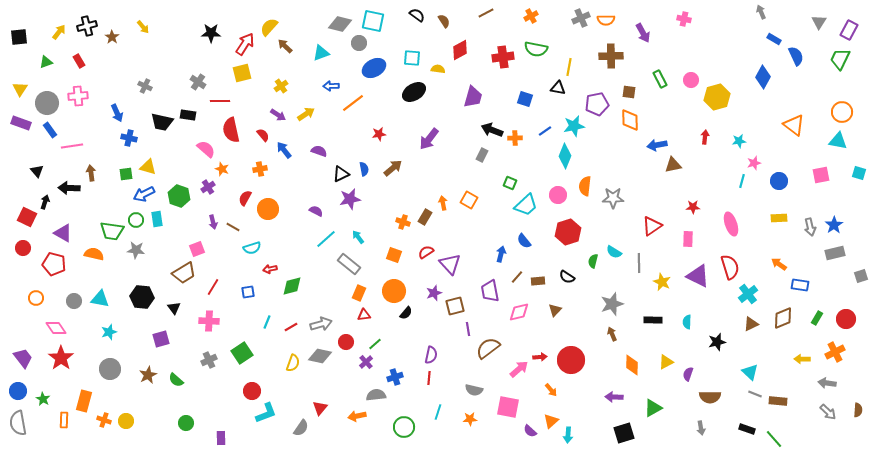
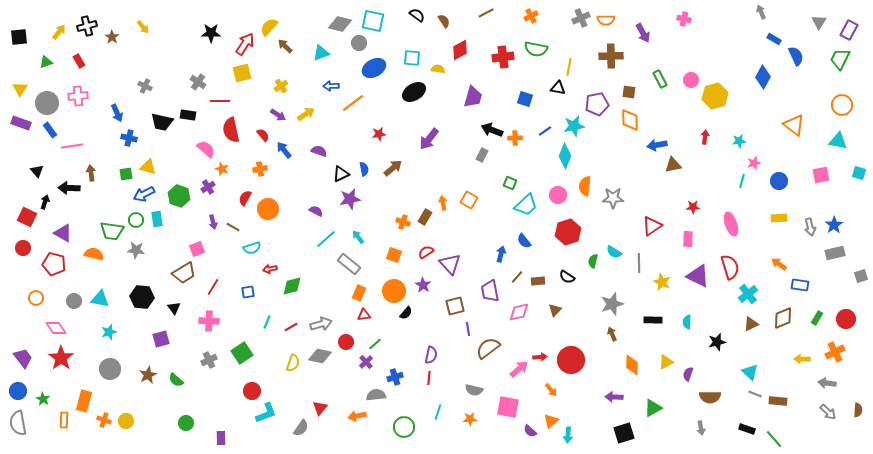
yellow hexagon at (717, 97): moved 2 px left, 1 px up
orange circle at (842, 112): moved 7 px up
purple star at (434, 293): moved 11 px left, 8 px up; rotated 21 degrees counterclockwise
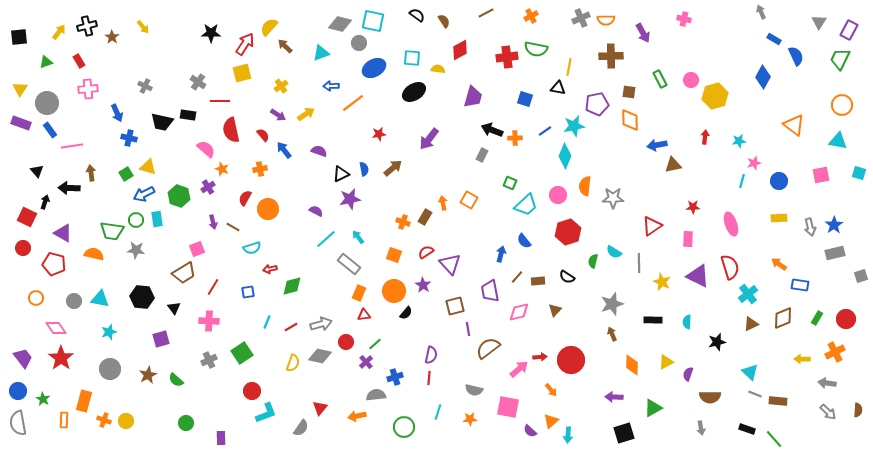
red cross at (503, 57): moved 4 px right
pink cross at (78, 96): moved 10 px right, 7 px up
green square at (126, 174): rotated 24 degrees counterclockwise
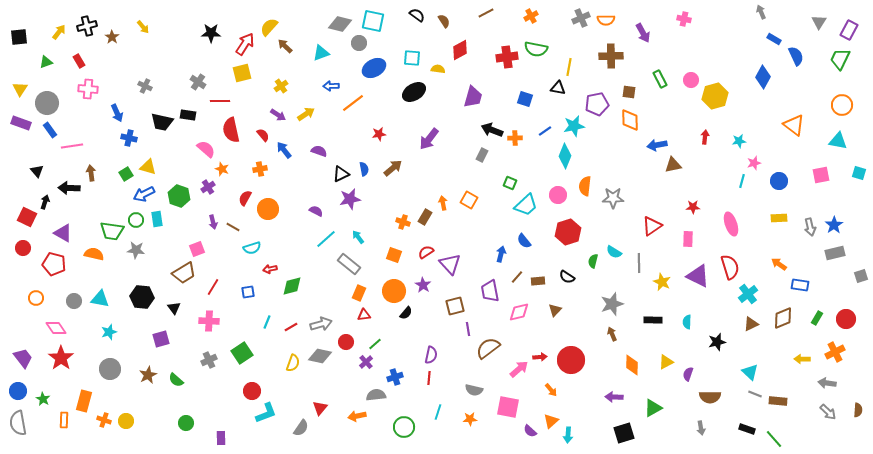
pink cross at (88, 89): rotated 12 degrees clockwise
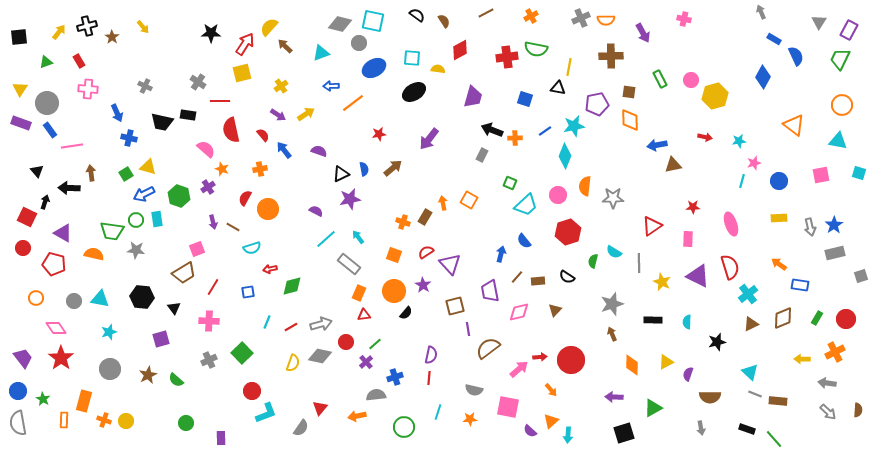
red arrow at (705, 137): rotated 96 degrees clockwise
green square at (242, 353): rotated 10 degrees counterclockwise
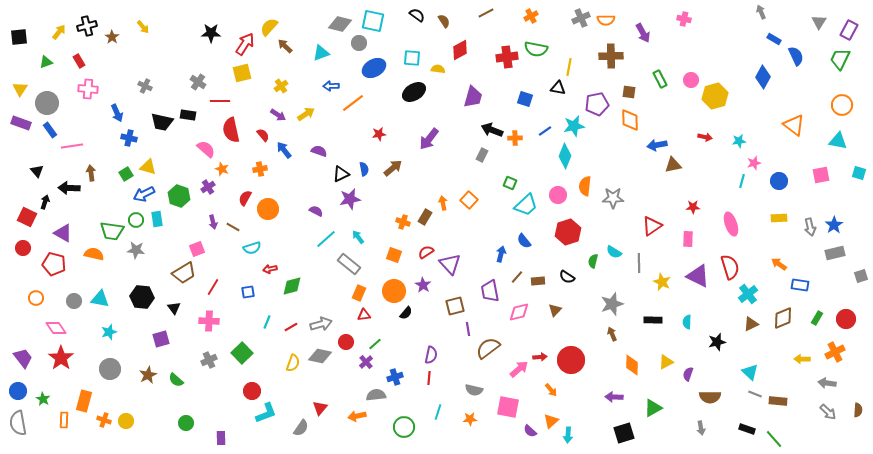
orange square at (469, 200): rotated 12 degrees clockwise
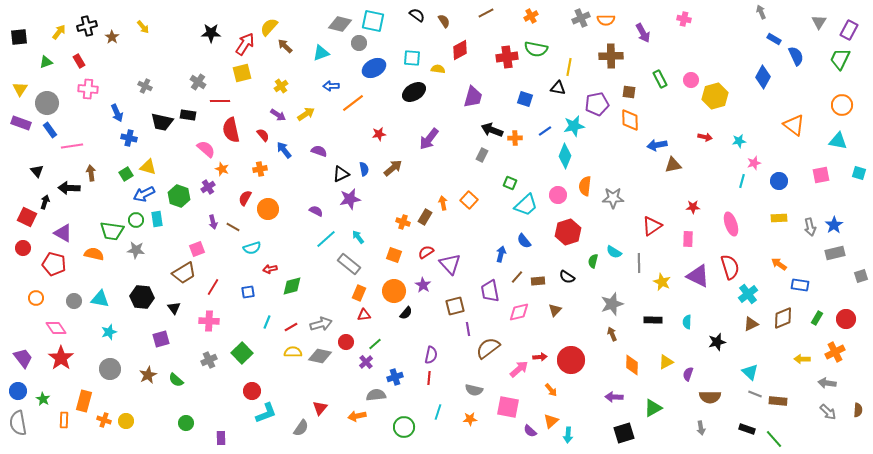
yellow semicircle at (293, 363): moved 11 px up; rotated 108 degrees counterclockwise
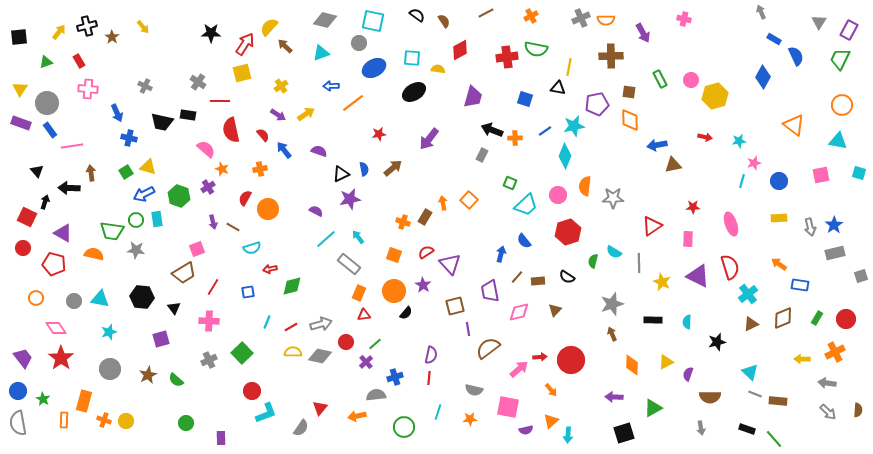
gray diamond at (340, 24): moved 15 px left, 4 px up
green square at (126, 174): moved 2 px up
purple semicircle at (530, 431): moved 4 px left, 1 px up; rotated 56 degrees counterclockwise
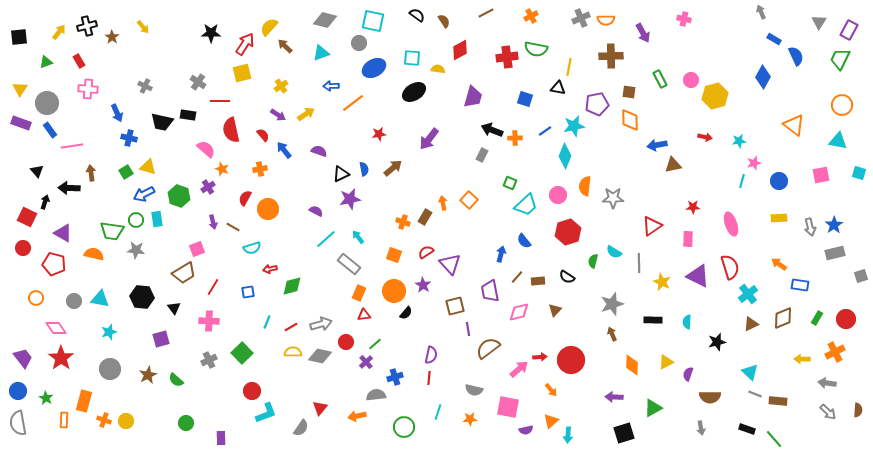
green star at (43, 399): moved 3 px right, 1 px up
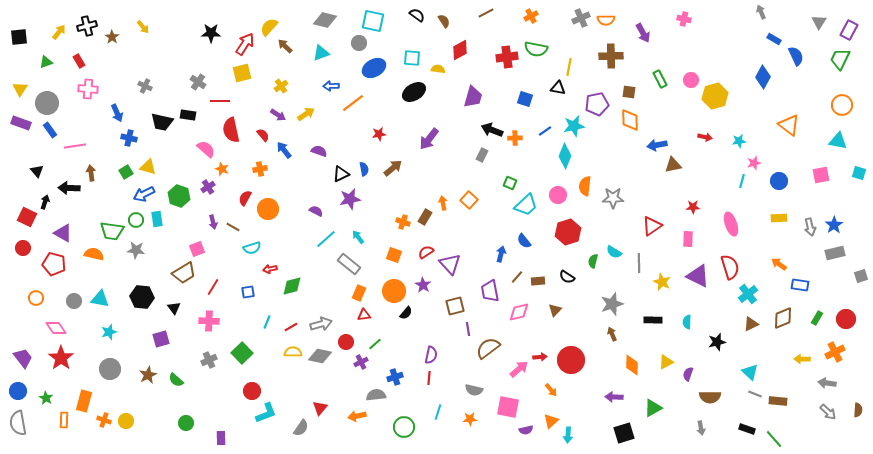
orange triangle at (794, 125): moved 5 px left
pink line at (72, 146): moved 3 px right
purple cross at (366, 362): moved 5 px left; rotated 16 degrees clockwise
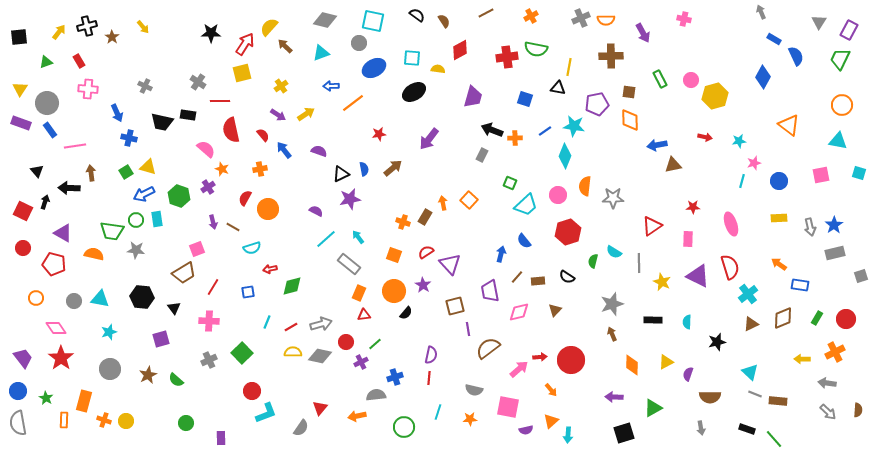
cyan star at (574, 126): rotated 20 degrees clockwise
red square at (27, 217): moved 4 px left, 6 px up
